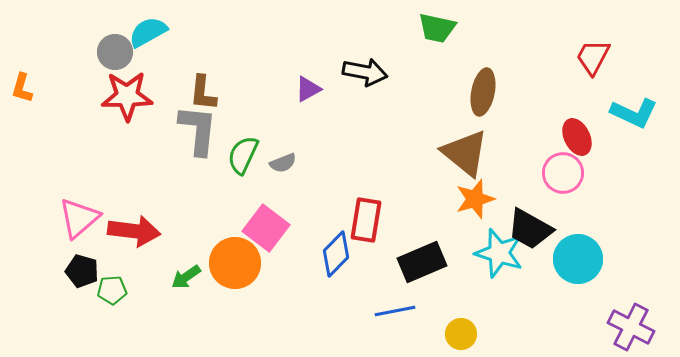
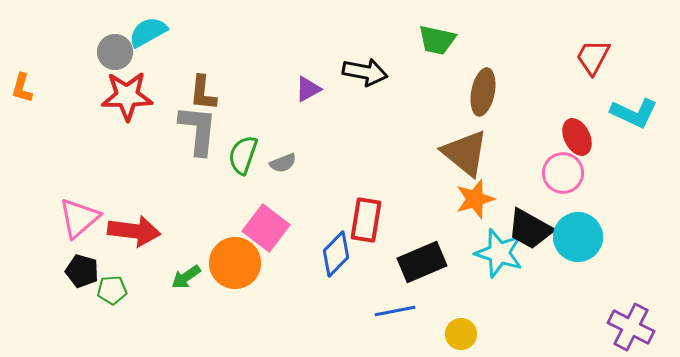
green trapezoid: moved 12 px down
green semicircle: rotated 6 degrees counterclockwise
cyan circle: moved 22 px up
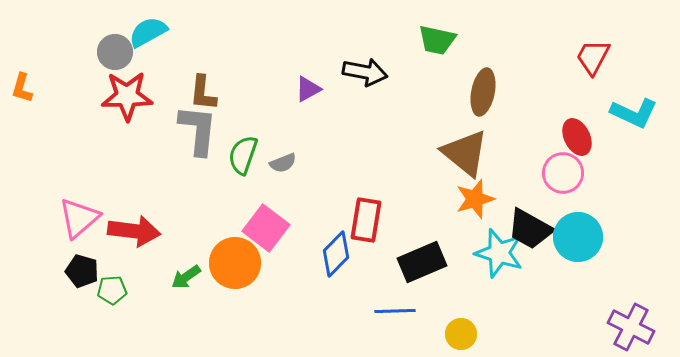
blue line: rotated 9 degrees clockwise
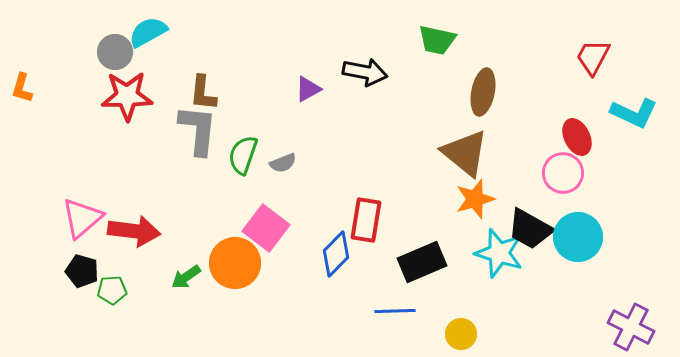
pink triangle: moved 3 px right
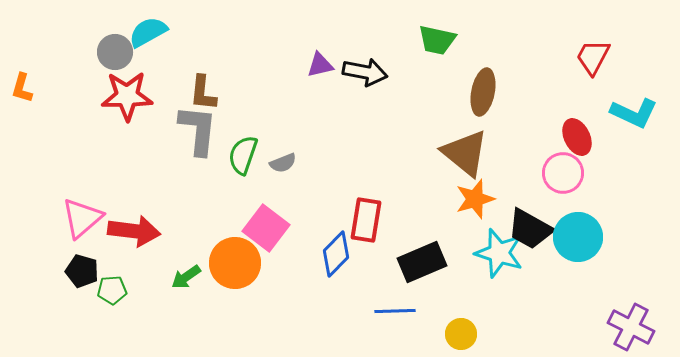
purple triangle: moved 12 px right, 24 px up; rotated 16 degrees clockwise
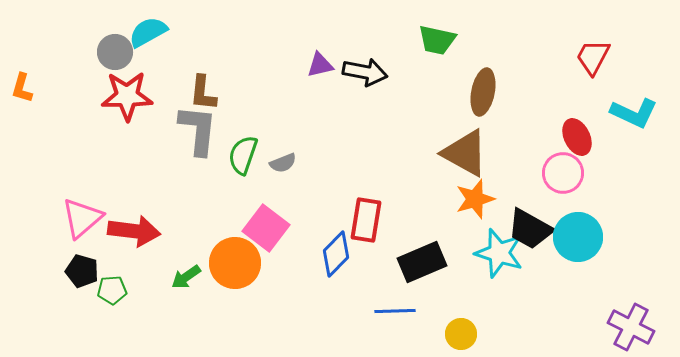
brown triangle: rotated 10 degrees counterclockwise
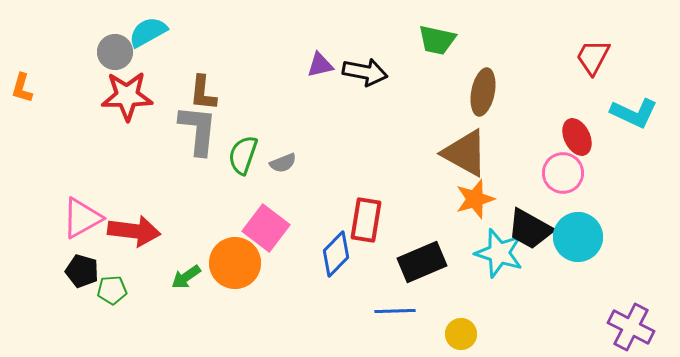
pink triangle: rotated 12 degrees clockwise
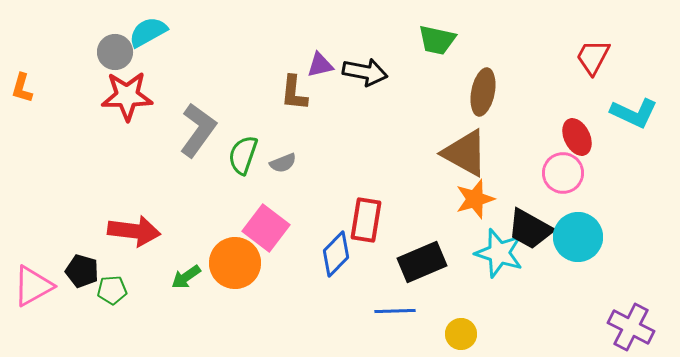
brown L-shape: moved 91 px right
gray L-shape: rotated 30 degrees clockwise
pink triangle: moved 49 px left, 68 px down
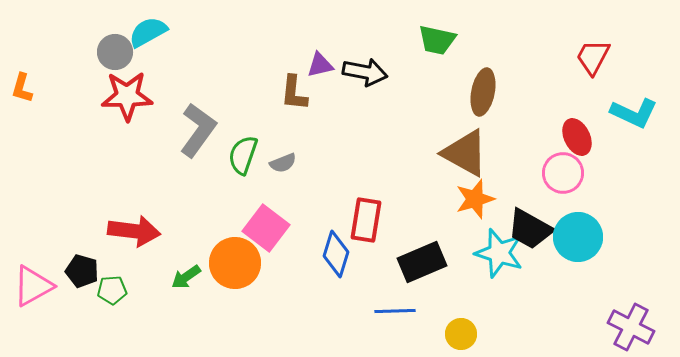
blue diamond: rotated 27 degrees counterclockwise
